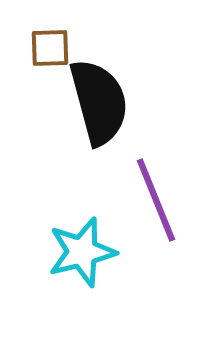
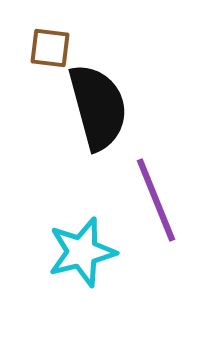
brown square: rotated 9 degrees clockwise
black semicircle: moved 1 px left, 5 px down
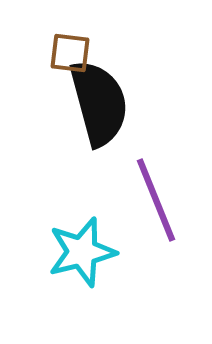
brown square: moved 20 px right, 5 px down
black semicircle: moved 1 px right, 4 px up
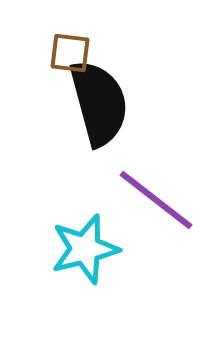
purple line: rotated 30 degrees counterclockwise
cyan star: moved 3 px right, 3 px up
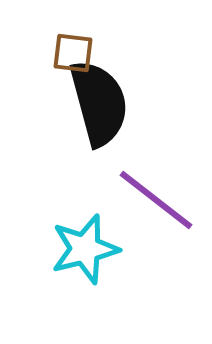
brown square: moved 3 px right
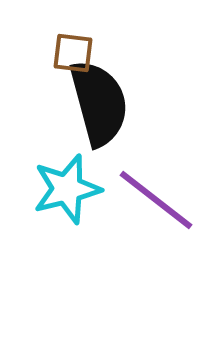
cyan star: moved 18 px left, 60 px up
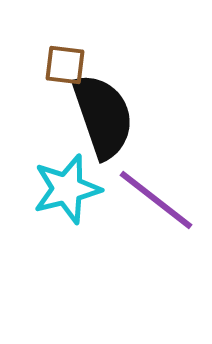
brown square: moved 8 px left, 12 px down
black semicircle: moved 4 px right, 13 px down; rotated 4 degrees counterclockwise
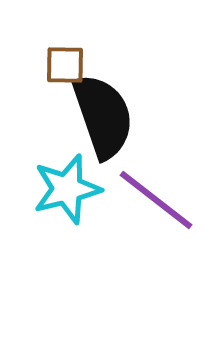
brown square: rotated 6 degrees counterclockwise
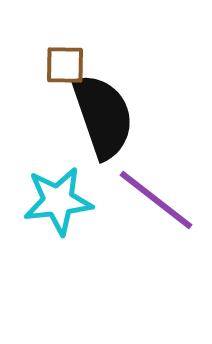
cyan star: moved 9 px left, 12 px down; rotated 8 degrees clockwise
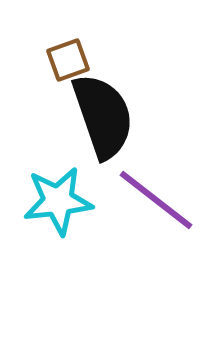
brown square: moved 3 px right, 5 px up; rotated 21 degrees counterclockwise
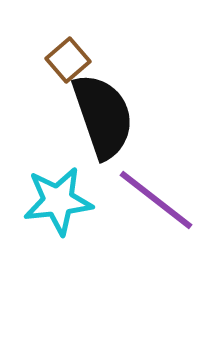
brown square: rotated 21 degrees counterclockwise
